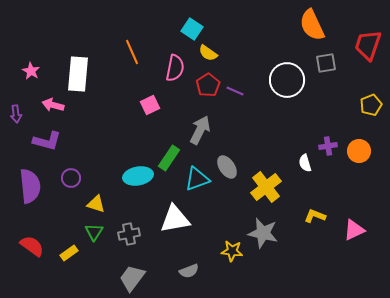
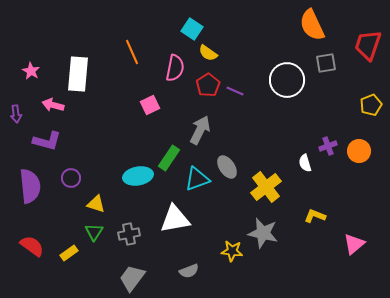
purple cross: rotated 12 degrees counterclockwise
pink triangle: moved 14 px down; rotated 15 degrees counterclockwise
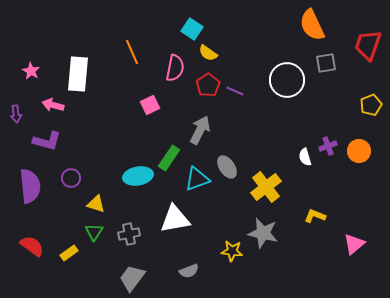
white semicircle: moved 6 px up
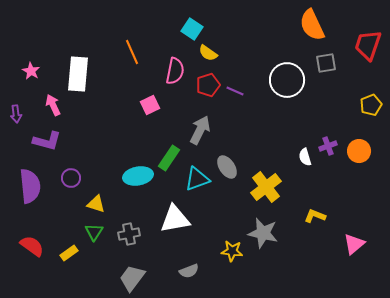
pink semicircle: moved 3 px down
red pentagon: rotated 15 degrees clockwise
pink arrow: rotated 50 degrees clockwise
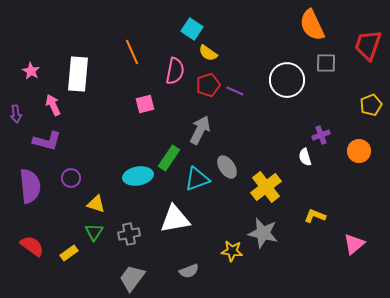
gray square: rotated 10 degrees clockwise
pink square: moved 5 px left, 1 px up; rotated 12 degrees clockwise
purple cross: moved 7 px left, 11 px up
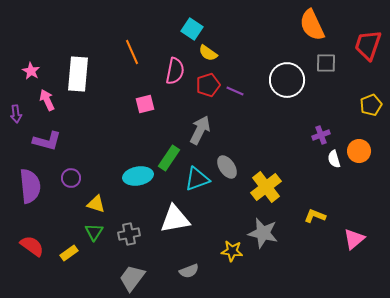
pink arrow: moved 6 px left, 5 px up
white semicircle: moved 29 px right, 2 px down
pink triangle: moved 5 px up
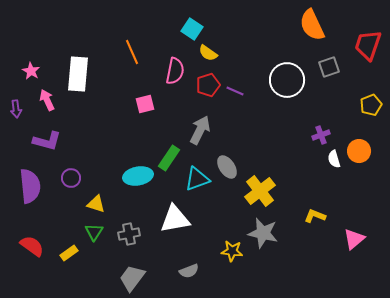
gray square: moved 3 px right, 4 px down; rotated 20 degrees counterclockwise
purple arrow: moved 5 px up
yellow cross: moved 6 px left, 4 px down
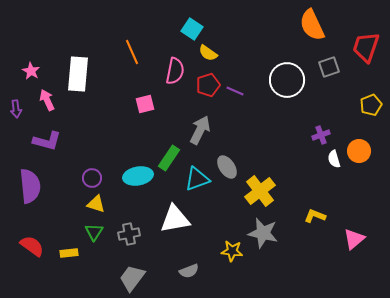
red trapezoid: moved 2 px left, 2 px down
purple circle: moved 21 px right
yellow rectangle: rotated 30 degrees clockwise
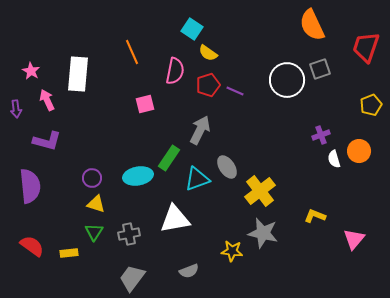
gray square: moved 9 px left, 2 px down
pink triangle: rotated 10 degrees counterclockwise
